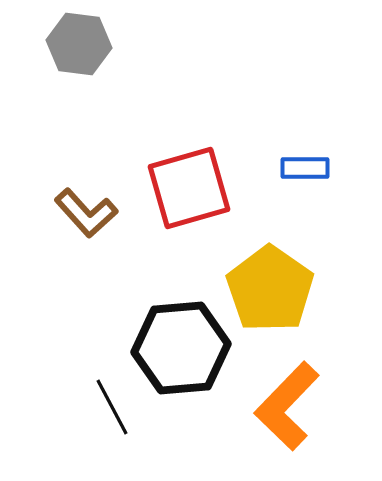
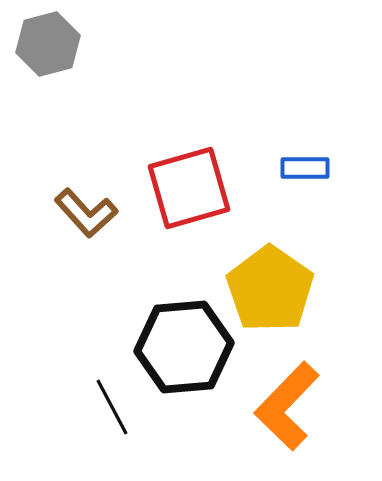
gray hexagon: moved 31 px left; rotated 22 degrees counterclockwise
black hexagon: moved 3 px right, 1 px up
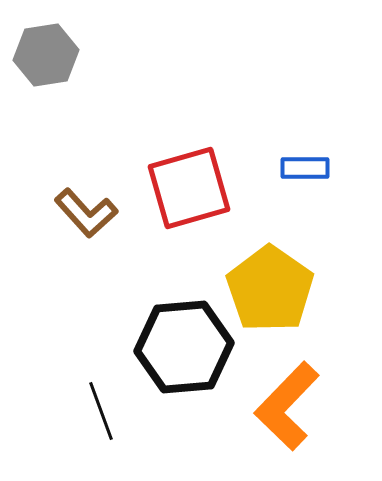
gray hexagon: moved 2 px left, 11 px down; rotated 6 degrees clockwise
black line: moved 11 px left, 4 px down; rotated 8 degrees clockwise
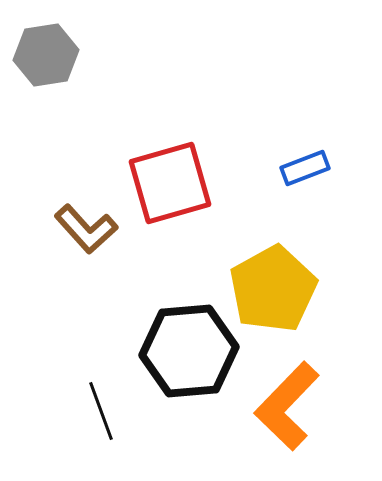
blue rectangle: rotated 21 degrees counterclockwise
red square: moved 19 px left, 5 px up
brown L-shape: moved 16 px down
yellow pentagon: moved 3 px right; rotated 8 degrees clockwise
black hexagon: moved 5 px right, 4 px down
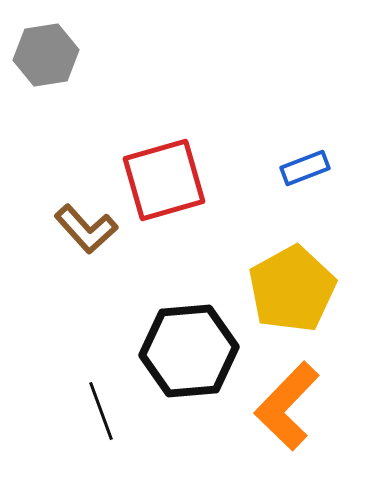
red square: moved 6 px left, 3 px up
yellow pentagon: moved 19 px right
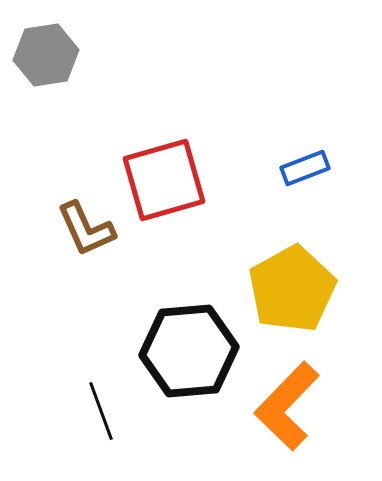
brown L-shape: rotated 18 degrees clockwise
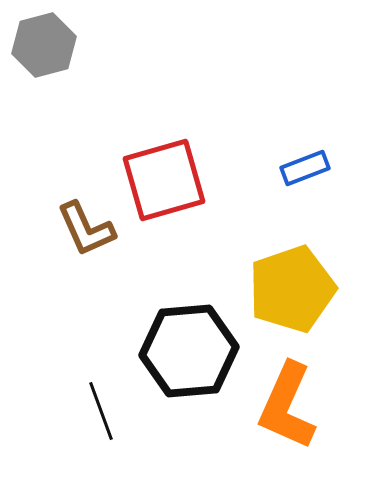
gray hexagon: moved 2 px left, 10 px up; rotated 6 degrees counterclockwise
yellow pentagon: rotated 10 degrees clockwise
orange L-shape: rotated 20 degrees counterclockwise
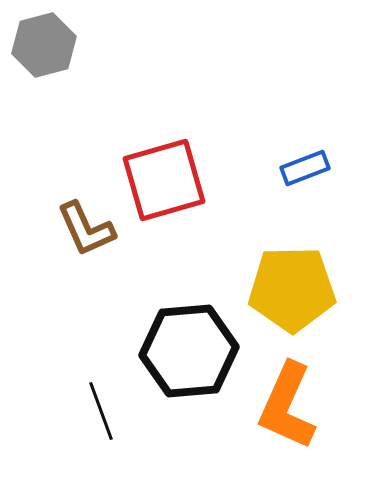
yellow pentagon: rotated 18 degrees clockwise
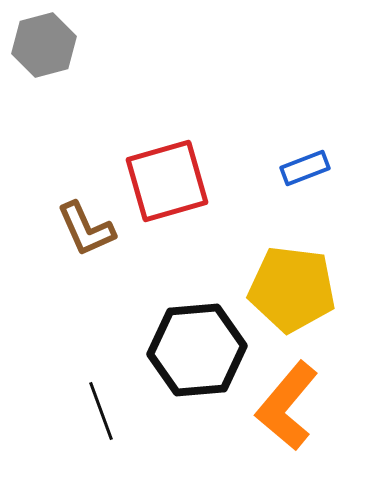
red square: moved 3 px right, 1 px down
yellow pentagon: rotated 8 degrees clockwise
black hexagon: moved 8 px right, 1 px up
orange L-shape: rotated 16 degrees clockwise
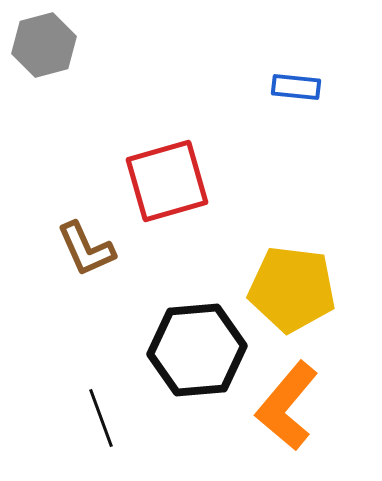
blue rectangle: moved 9 px left, 81 px up; rotated 27 degrees clockwise
brown L-shape: moved 20 px down
black line: moved 7 px down
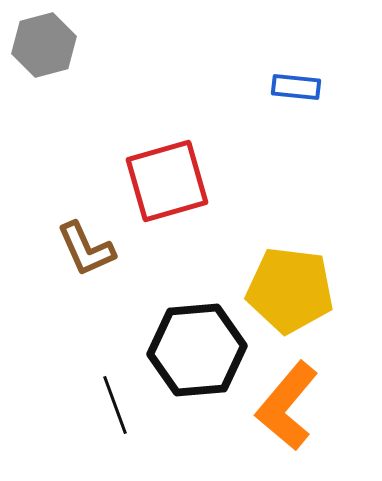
yellow pentagon: moved 2 px left, 1 px down
black line: moved 14 px right, 13 px up
